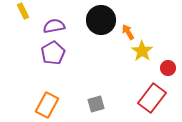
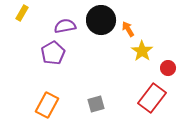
yellow rectangle: moved 1 px left, 2 px down; rotated 56 degrees clockwise
purple semicircle: moved 11 px right
orange arrow: moved 3 px up
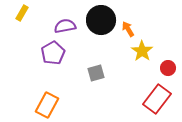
red rectangle: moved 5 px right, 1 px down
gray square: moved 31 px up
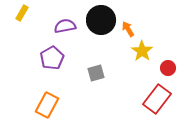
purple pentagon: moved 1 px left, 5 px down
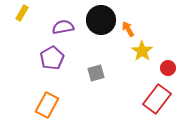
purple semicircle: moved 2 px left, 1 px down
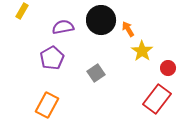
yellow rectangle: moved 2 px up
gray square: rotated 18 degrees counterclockwise
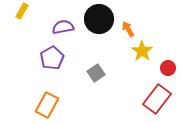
black circle: moved 2 px left, 1 px up
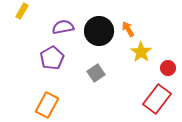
black circle: moved 12 px down
yellow star: moved 1 px left, 1 px down
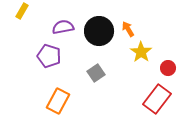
purple pentagon: moved 3 px left, 2 px up; rotated 25 degrees counterclockwise
orange rectangle: moved 11 px right, 4 px up
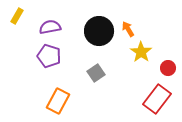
yellow rectangle: moved 5 px left, 5 px down
purple semicircle: moved 13 px left
